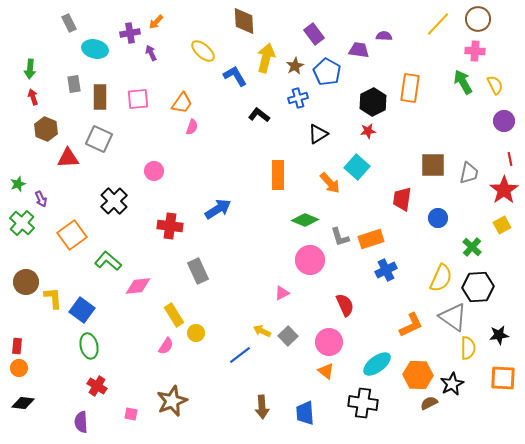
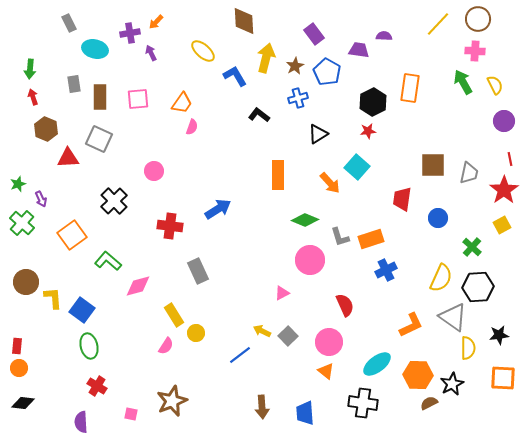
pink diamond at (138, 286): rotated 8 degrees counterclockwise
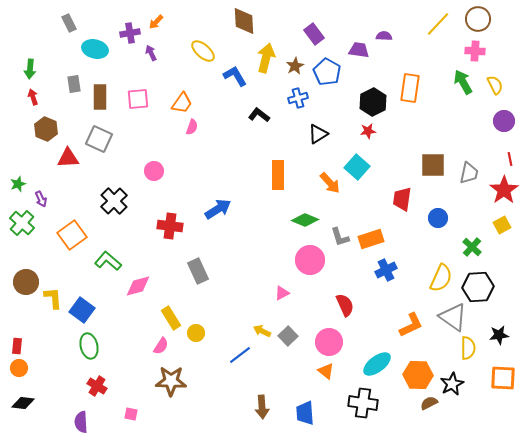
yellow rectangle at (174, 315): moved 3 px left, 3 px down
pink semicircle at (166, 346): moved 5 px left
brown star at (172, 401): moved 1 px left, 20 px up; rotated 24 degrees clockwise
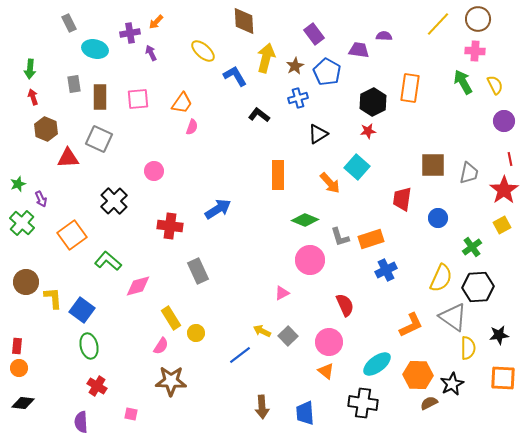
green cross at (472, 247): rotated 12 degrees clockwise
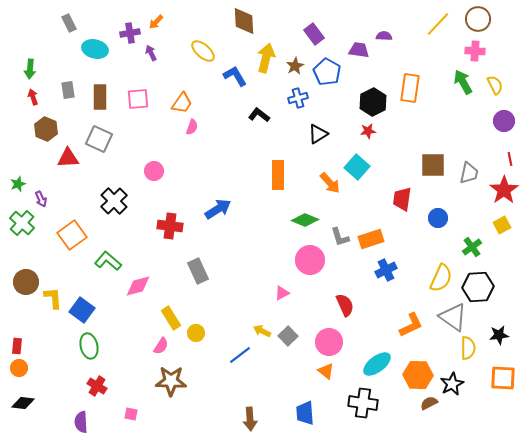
gray rectangle at (74, 84): moved 6 px left, 6 px down
brown arrow at (262, 407): moved 12 px left, 12 px down
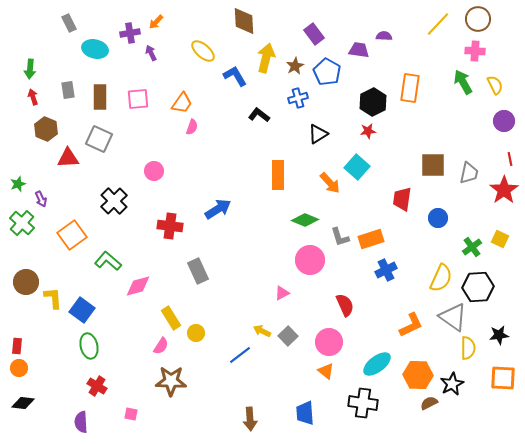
yellow square at (502, 225): moved 2 px left, 14 px down; rotated 36 degrees counterclockwise
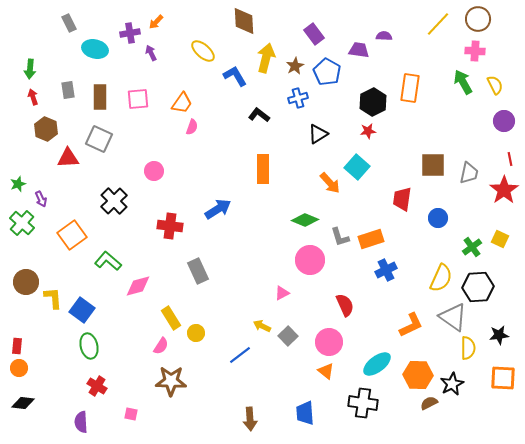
orange rectangle at (278, 175): moved 15 px left, 6 px up
yellow arrow at (262, 331): moved 5 px up
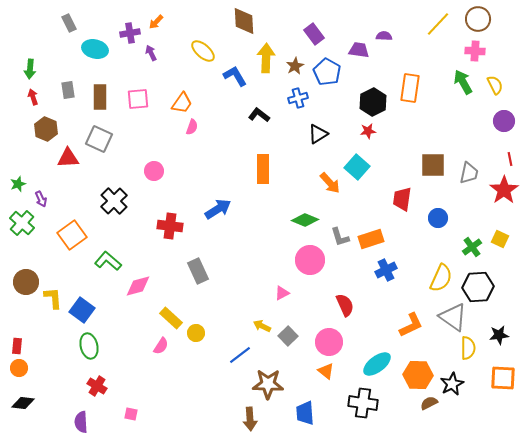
yellow arrow at (266, 58): rotated 12 degrees counterclockwise
yellow rectangle at (171, 318): rotated 15 degrees counterclockwise
brown star at (171, 381): moved 97 px right, 3 px down
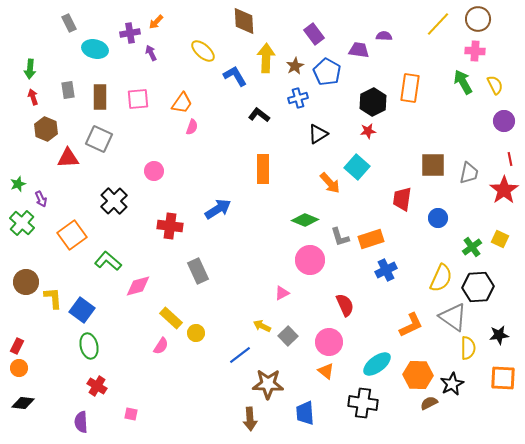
red rectangle at (17, 346): rotated 21 degrees clockwise
